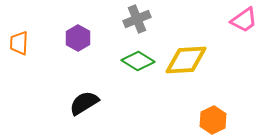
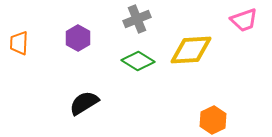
pink trapezoid: rotated 16 degrees clockwise
yellow diamond: moved 5 px right, 10 px up
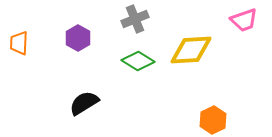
gray cross: moved 2 px left
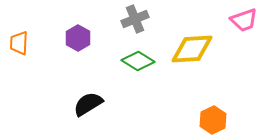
yellow diamond: moved 1 px right, 1 px up
black semicircle: moved 4 px right, 1 px down
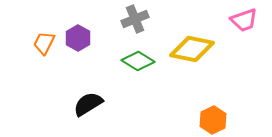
orange trapezoid: moved 25 px right; rotated 25 degrees clockwise
yellow diamond: rotated 15 degrees clockwise
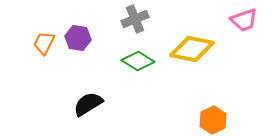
purple hexagon: rotated 20 degrees counterclockwise
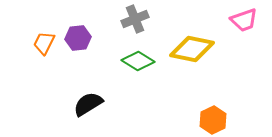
purple hexagon: rotated 15 degrees counterclockwise
